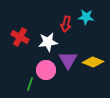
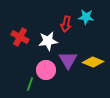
white star: moved 1 px up
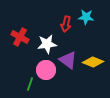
white star: moved 1 px left, 3 px down
purple triangle: rotated 24 degrees counterclockwise
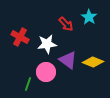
cyan star: moved 3 px right; rotated 28 degrees clockwise
red arrow: rotated 56 degrees counterclockwise
pink circle: moved 2 px down
green line: moved 2 px left
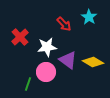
red arrow: moved 2 px left
red cross: rotated 18 degrees clockwise
white star: moved 3 px down
yellow diamond: rotated 10 degrees clockwise
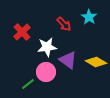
red cross: moved 2 px right, 5 px up
yellow diamond: moved 3 px right
green line: rotated 32 degrees clockwise
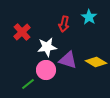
red arrow: rotated 56 degrees clockwise
purple triangle: rotated 18 degrees counterclockwise
pink circle: moved 2 px up
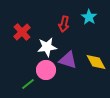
yellow diamond: rotated 30 degrees clockwise
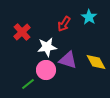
red arrow: rotated 21 degrees clockwise
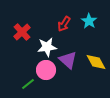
cyan star: moved 4 px down
purple triangle: rotated 24 degrees clockwise
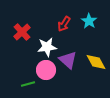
green line: rotated 24 degrees clockwise
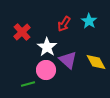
white star: rotated 30 degrees counterclockwise
